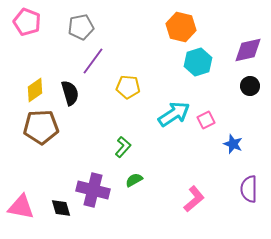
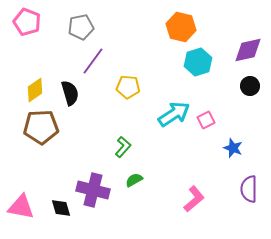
blue star: moved 4 px down
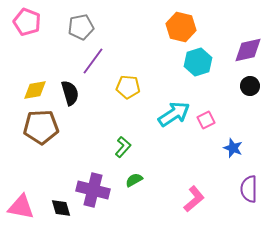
yellow diamond: rotated 25 degrees clockwise
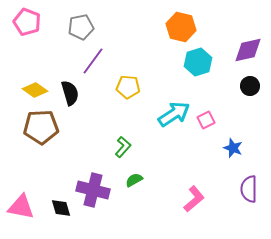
yellow diamond: rotated 45 degrees clockwise
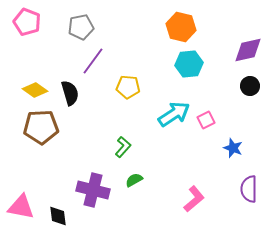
cyan hexagon: moved 9 px left, 2 px down; rotated 12 degrees clockwise
black diamond: moved 3 px left, 8 px down; rotated 10 degrees clockwise
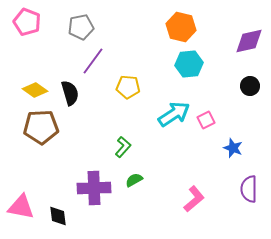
purple diamond: moved 1 px right, 9 px up
purple cross: moved 1 px right, 2 px up; rotated 16 degrees counterclockwise
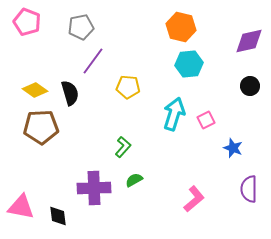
cyan arrow: rotated 40 degrees counterclockwise
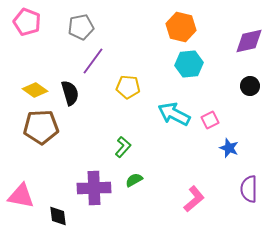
cyan arrow: rotated 80 degrees counterclockwise
pink square: moved 4 px right
blue star: moved 4 px left
pink triangle: moved 11 px up
